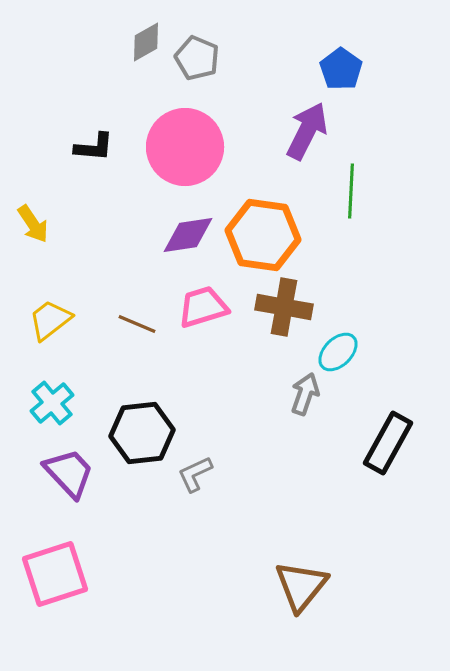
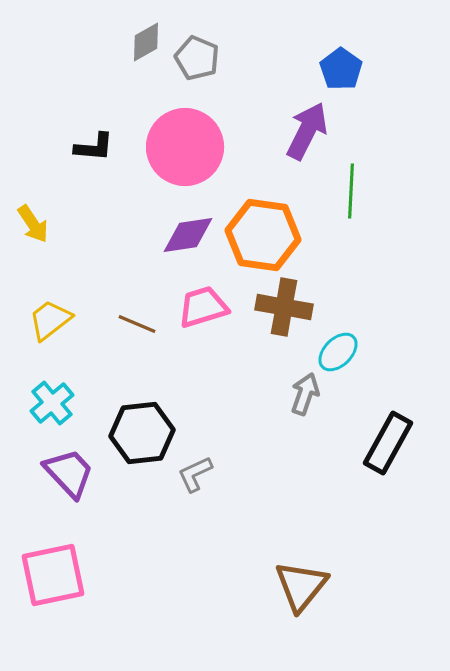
pink square: moved 2 px left, 1 px down; rotated 6 degrees clockwise
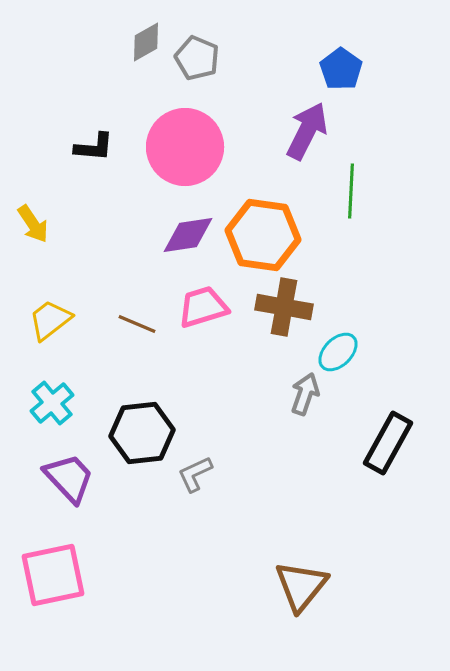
purple trapezoid: moved 5 px down
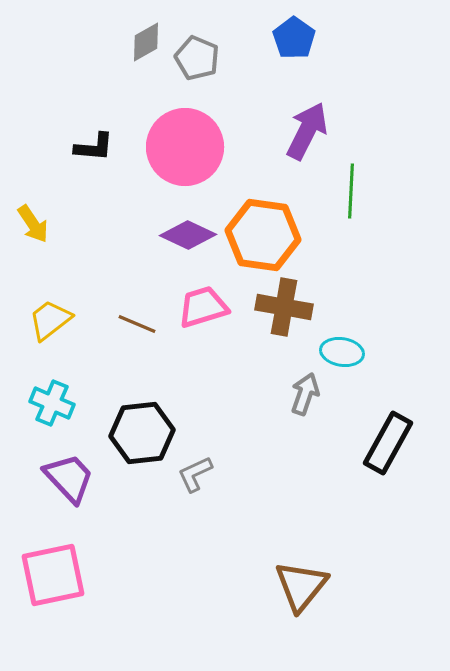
blue pentagon: moved 47 px left, 31 px up
purple diamond: rotated 34 degrees clockwise
cyan ellipse: moved 4 px right; rotated 54 degrees clockwise
cyan cross: rotated 27 degrees counterclockwise
